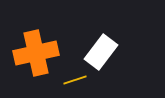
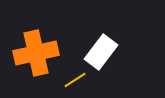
yellow line: rotated 15 degrees counterclockwise
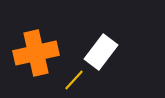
yellow line: moved 1 px left; rotated 15 degrees counterclockwise
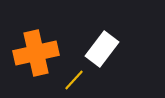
white rectangle: moved 1 px right, 3 px up
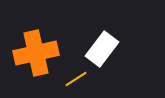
yellow line: moved 2 px right, 1 px up; rotated 15 degrees clockwise
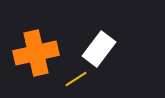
white rectangle: moved 3 px left
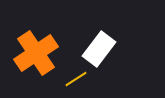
orange cross: rotated 21 degrees counterclockwise
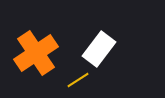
yellow line: moved 2 px right, 1 px down
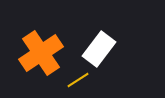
orange cross: moved 5 px right
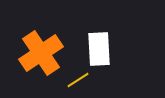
white rectangle: rotated 40 degrees counterclockwise
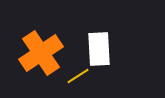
yellow line: moved 4 px up
